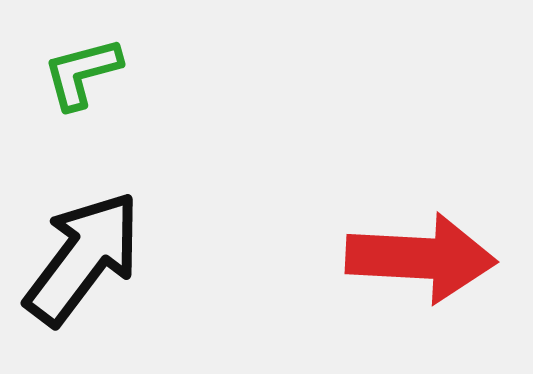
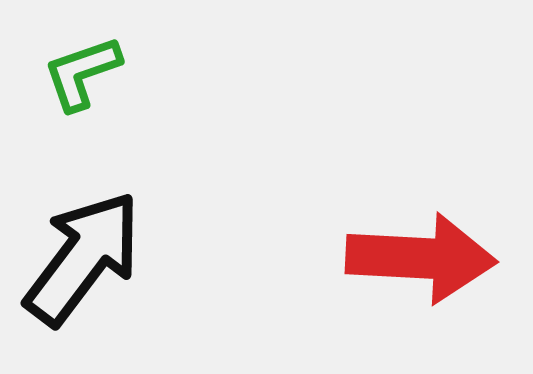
green L-shape: rotated 4 degrees counterclockwise
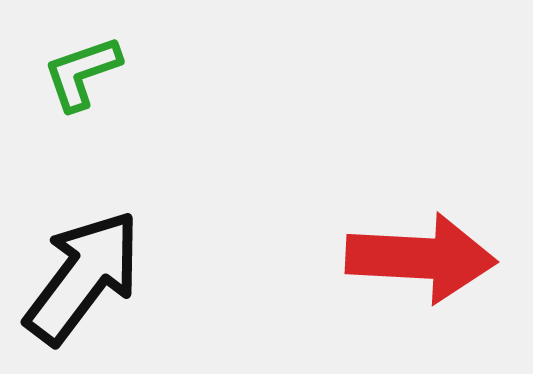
black arrow: moved 19 px down
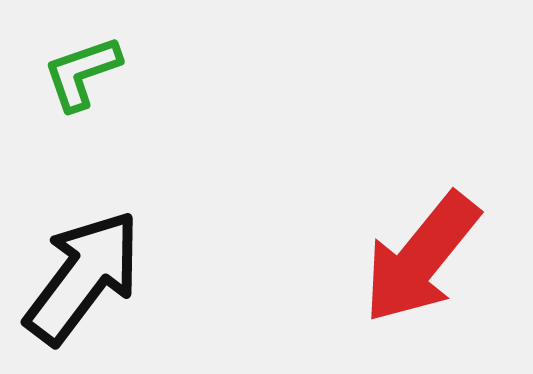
red arrow: rotated 126 degrees clockwise
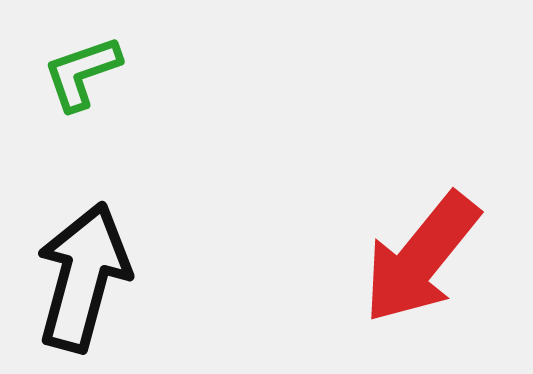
black arrow: rotated 22 degrees counterclockwise
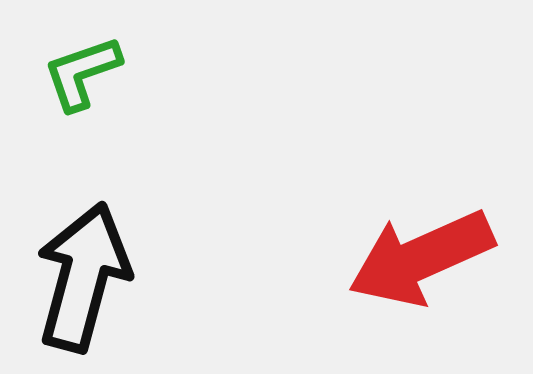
red arrow: rotated 27 degrees clockwise
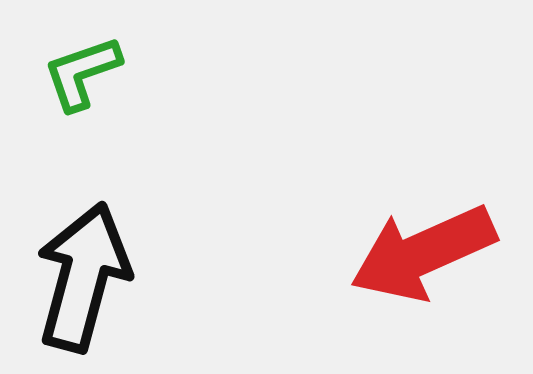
red arrow: moved 2 px right, 5 px up
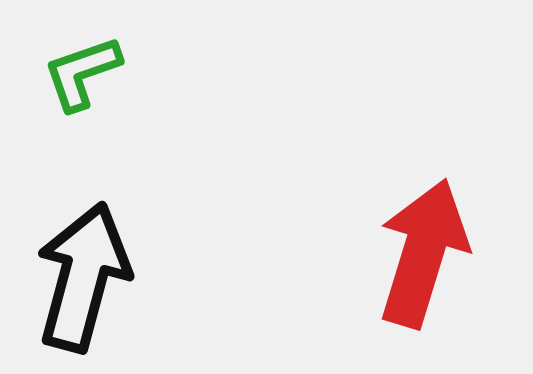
red arrow: rotated 131 degrees clockwise
